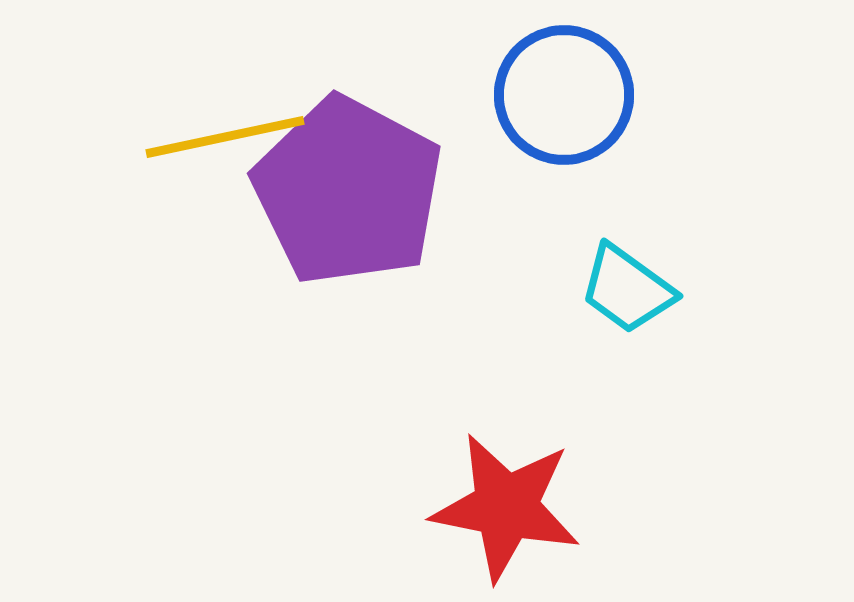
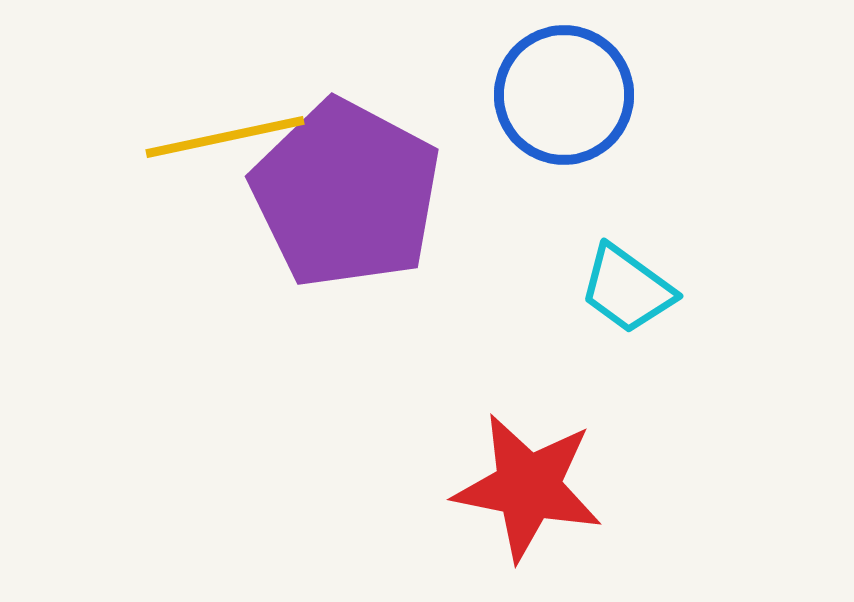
purple pentagon: moved 2 px left, 3 px down
red star: moved 22 px right, 20 px up
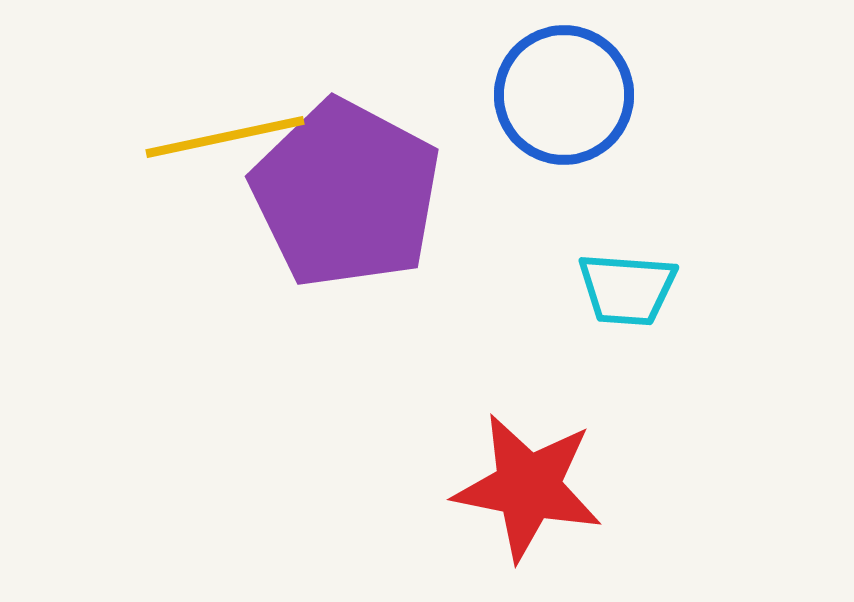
cyan trapezoid: rotated 32 degrees counterclockwise
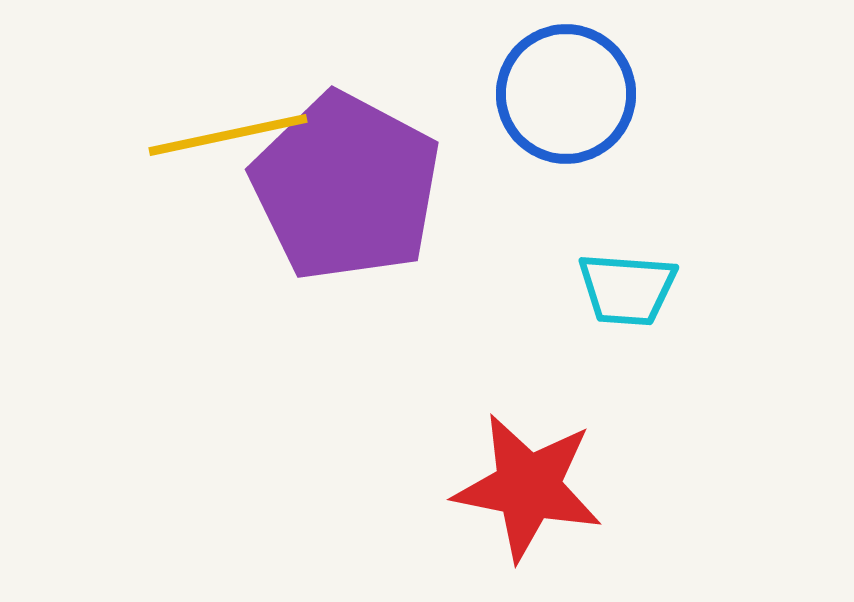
blue circle: moved 2 px right, 1 px up
yellow line: moved 3 px right, 2 px up
purple pentagon: moved 7 px up
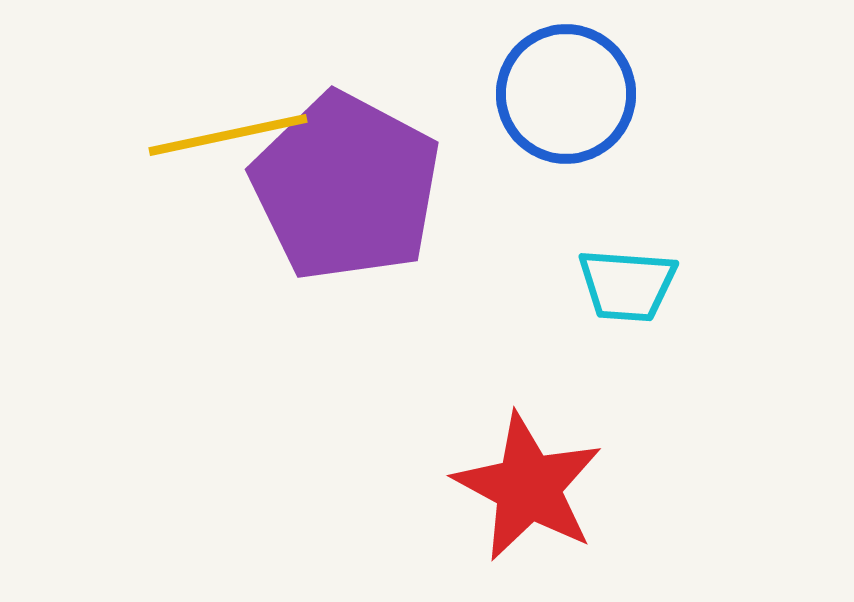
cyan trapezoid: moved 4 px up
red star: rotated 17 degrees clockwise
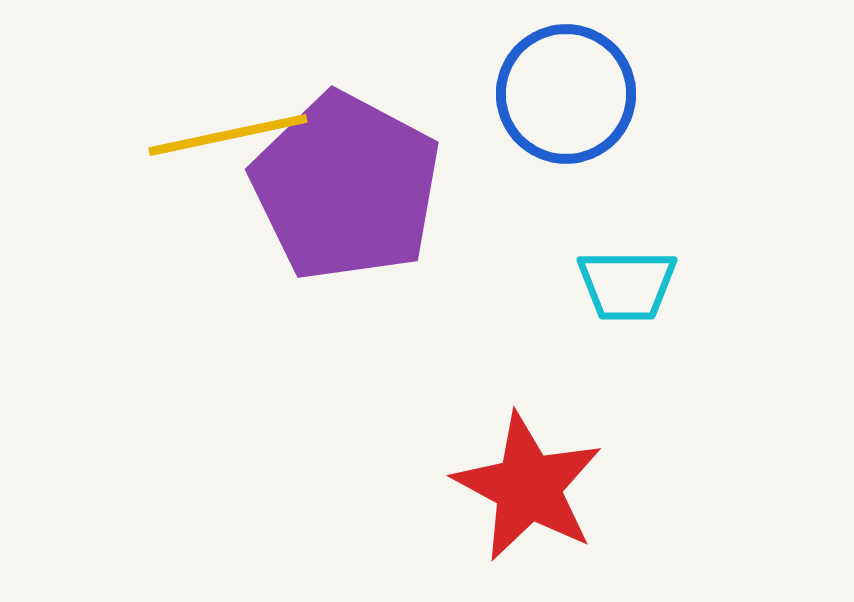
cyan trapezoid: rotated 4 degrees counterclockwise
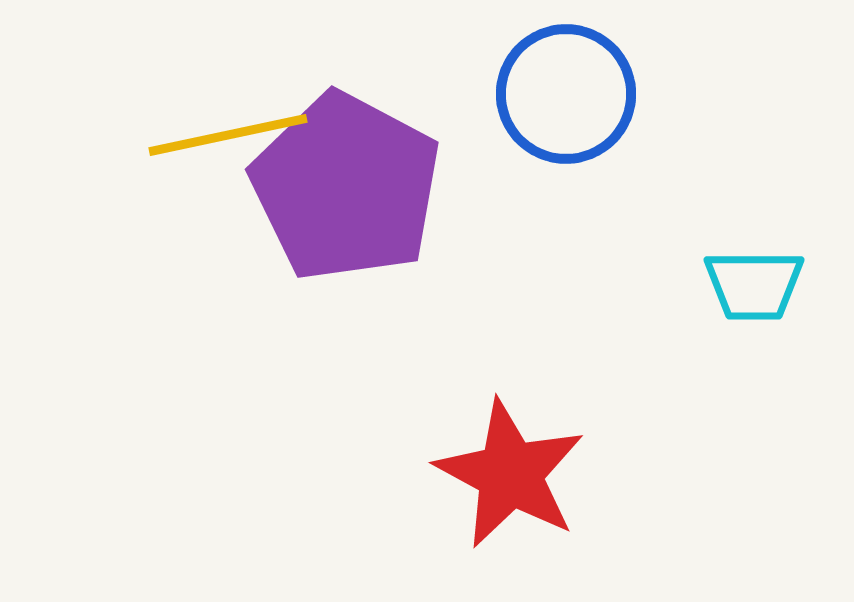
cyan trapezoid: moved 127 px right
red star: moved 18 px left, 13 px up
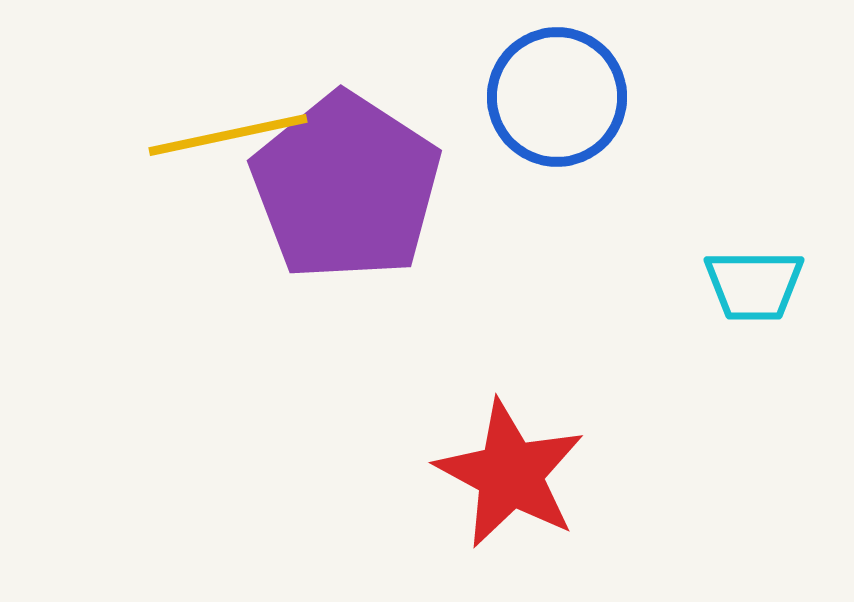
blue circle: moved 9 px left, 3 px down
purple pentagon: rotated 5 degrees clockwise
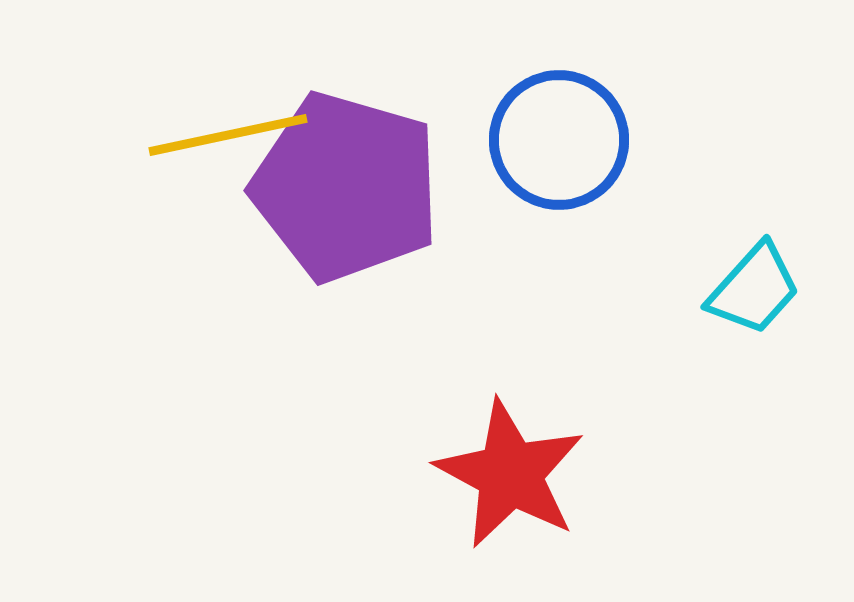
blue circle: moved 2 px right, 43 px down
purple pentagon: rotated 17 degrees counterclockwise
cyan trapezoid: moved 4 px down; rotated 48 degrees counterclockwise
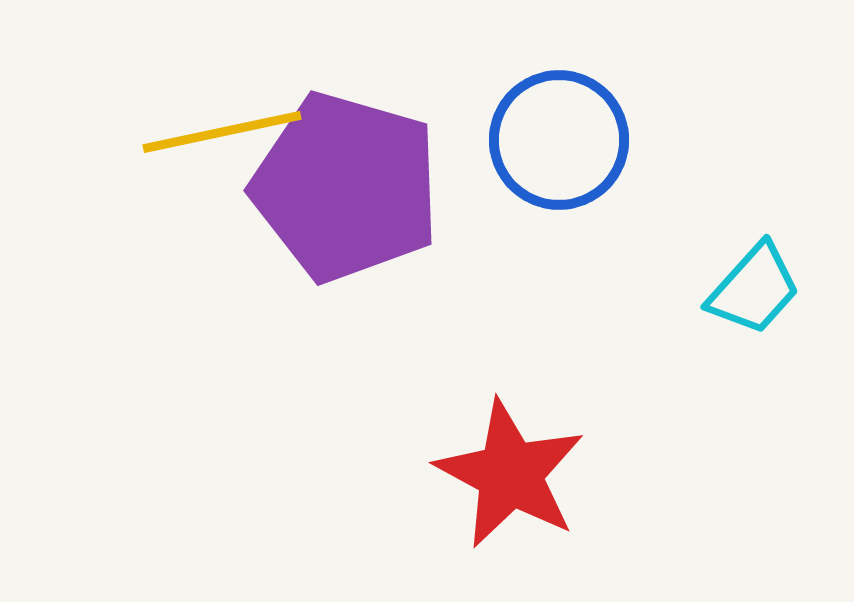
yellow line: moved 6 px left, 3 px up
